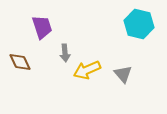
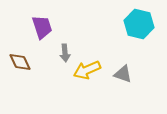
gray triangle: rotated 30 degrees counterclockwise
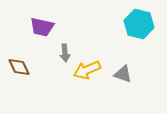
purple trapezoid: rotated 120 degrees clockwise
brown diamond: moved 1 px left, 5 px down
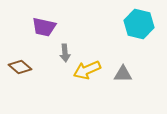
purple trapezoid: moved 2 px right
brown diamond: moved 1 px right; rotated 25 degrees counterclockwise
gray triangle: rotated 18 degrees counterclockwise
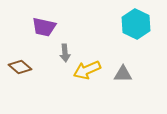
cyan hexagon: moved 3 px left; rotated 12 degrees clockwise
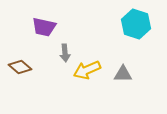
cyan hexagon: rotated 8 degrees counterclockwise
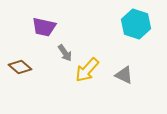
gray arrow: rotated 30 degrees counterclockwise
yellow arrow: rotated 24 degrees counterclockwise
gray triangle: moved 1 px right, 1 px down; rotated 24 degrees clockwise
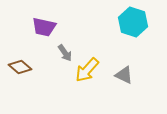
cyan hexagon: moved 3 px left, 2 px up
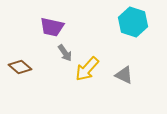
purple trapezoid: moved 8 px right
yellow arrow: moved 1 px up
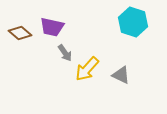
brown diamond: moved 34 px up
gray triangle: moved 3 px left
